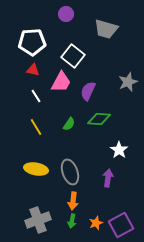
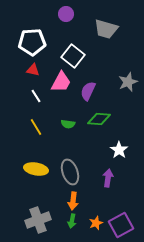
green semicircle: moved 1 px left; rotated 64 degrees clockwise
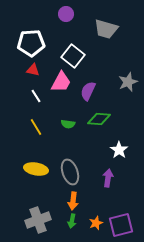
white pentagon: moved 1 px left, 1 px down
purple square: rotated 15 degrees clockwise
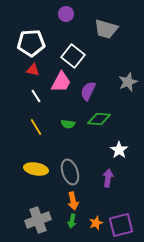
orange arrow: rotated 18 degrees counterclockwise
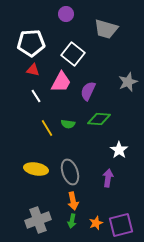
white square: moved 2 px up
yellow line: moved 11 px right, 1 px down
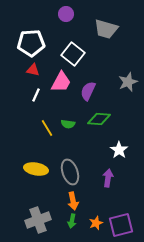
white line: moved 1 px up; rotated 56 degrees clockwise
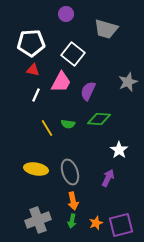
purple arrow: rotated 18 degrees clockwise
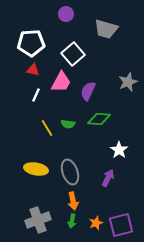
white square: rotated 10 degrees clockwise
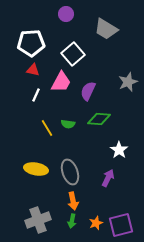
gray trapezoid: rotated 15 degrees clockwise
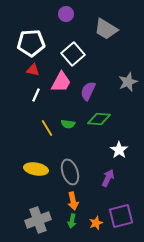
purple square: moved 9 px up
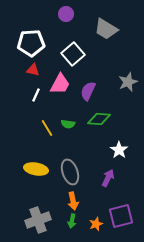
pink trapezoid: moved 1 px left, 2 px down
orange star: moved 1 px down
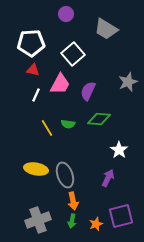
gray ellipse: moved 5 px left, 3 px down
